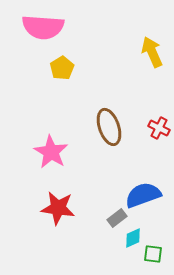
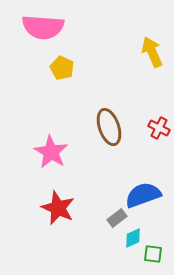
yellow pentagon: rotated 15 degrees counterclockwise
red star: rotated 16 degrees clockwise
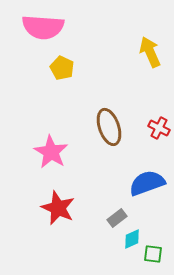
yellow arrow: moved 2 px left
blue semicircle: moved 4 px right, 12 px up
cyan diamond: moved 1 px left, 1 px down
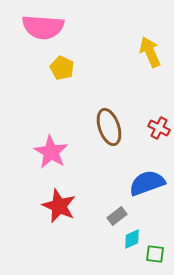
red star: moved 1 px right, 2 px up
gray rectangle: moved 2 px up
green square: moved 2 px right
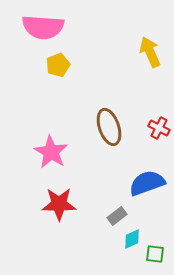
yellow pentagon: moved 4 px left, 3 px up; rotated 25 degrees clockwise
red star: moved 2 px up; rotated 24 degrees counterclockwise
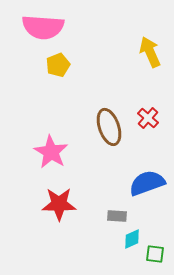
red cross: moved 11 px left, 10 px up; rotated 15 degrees clockwise
gray rectangle: rotated 42 degrees clockwise
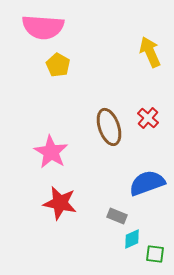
yellow pentagon: rotated 20 degrees counterclockwise
red star: moved 1 px right, 1 px up; rotated 12 degrees clockwise
gray rectangle: rotated 18 degrees clockwise
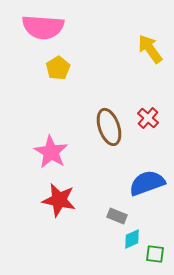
yellow arrow: moved 3 px up; rotated 12 degrees counterclockwise
yellow pentagon: moved 3 px down; rotated 10 degrees clockwise
red star: moved 1 px left, 3 px up
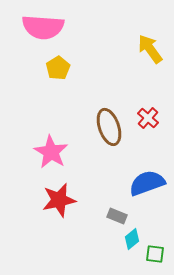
red star: rotated 24 degrees counterclockwise
cyan diamond: rotated 15 degrees counterclockwise
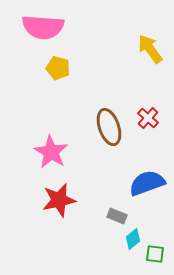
yellow pentagon: rotated 25 degrees counterclockwise
cyan diamond: moved 1 px right
